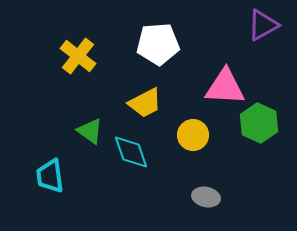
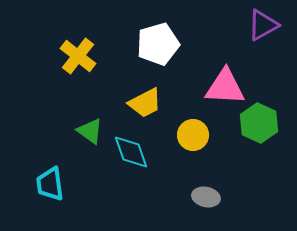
white pentagon: rotated 12 degrees counterclockwise
cyan trapezoid: moved 8 px down
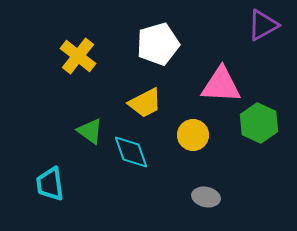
pink triangle: moved 4 px left, 2 px up
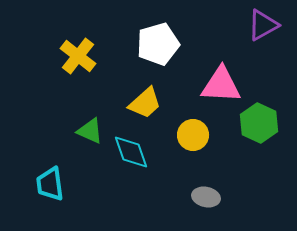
yellow trapezoid: rotated 15 degrees counterclockwise
green triangle: rotated 12 degrees counterclockwise
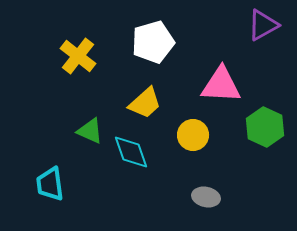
white pentagon: moved 5 px left, 2 px up
green hexagon: moved 6 px right, 4 px down
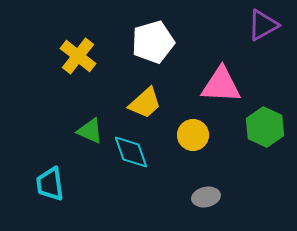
gray ellipse: rotated 24 degrees counterclockwise
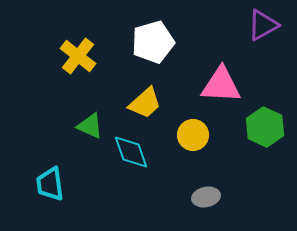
green triangle: moved 5 px up
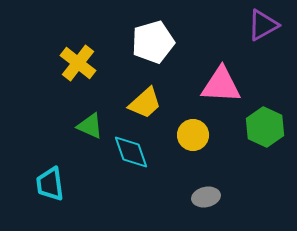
yellow cross: moved 7 px down
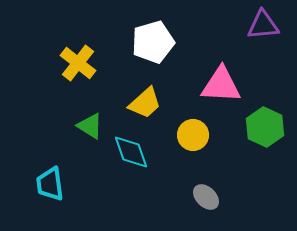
purple triangle: rotated 24 degrees clockwise
green triangle: rotated 8 degrees clockwise
gray ellipse: rotated 56 degrees clockwise
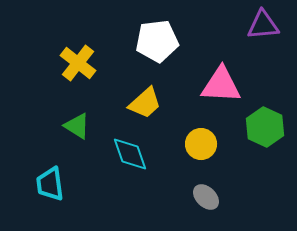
white pentagon: moved 4 px right, 1 px up; rotated 9 degrees clockwise
green triangle: moved 13 px left
yellow circle: moved 8 px right, 9 px down
cyan diamond: moved 1 px left, 2 px down
